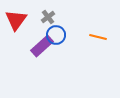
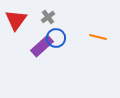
blue circle: moved 3 px down
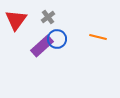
blue circle: moved 1 px right, 1 px down
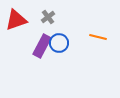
red triangle: rotated 35 degrees clockwise
blue circle: moved 2 px right, 4 px down
purple rectangle: rotated 20 degrees counterclockwise
